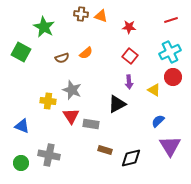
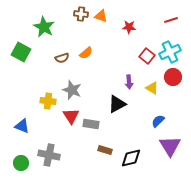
red square: moved 17 px right
yellow triangle: moved 2 px left, 2 px up
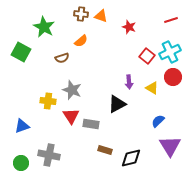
red star: rotated 16 degrees clockwise
orange semicircle: moved 5 px left, 12 px up
blue triangle: rotated 42 degrees counterclockwise
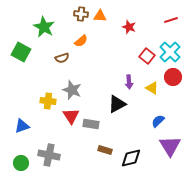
orange triangle: moved 1 px left; rotated 16 degrees counterclockwise
cyan cross: rotated 20 degrees counterclockwise
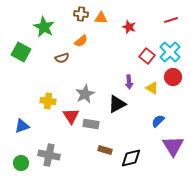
orange triangle: moved 1 px right, 2 px down
gray star: moved 13 px right, 4 px down; rotated 24 degrees clockwise
purple triangle: moved 3 px right
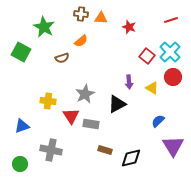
gray cross: moved 2 px right, 5 px up
green circle: moved 1 px left, 1 px down
